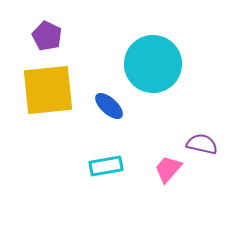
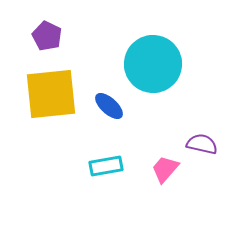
yellow square: moved 3 px right, 4 px down
pink trapezoid: moved 3 px left
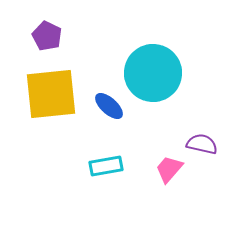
cyan circle: moved 9 px down
pink trapezoid: moved 4 px right
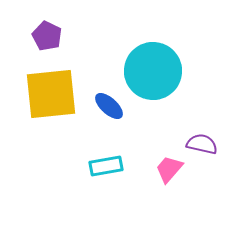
cyan circle: moved 2 px up
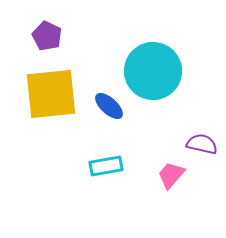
pink trapezoid: moved 2 px right, 6 px down
